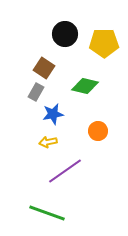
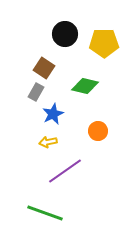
blue star: rotated 15 degrees counterclockwise
green line: moved 2 px left
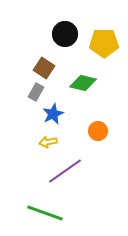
green diamond: moved 2 px left, 3 px up
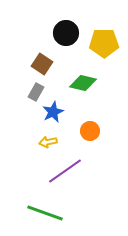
black circle: moved 1 px right, 1 px up
brown square: moved 2 px left, 4 px up
blue star: moved 2 px up
orange circle: moved 8 px left
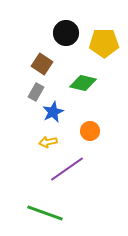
purple line: moved 2 px right, 2 px up
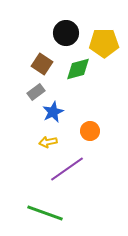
green diamond: moved 5 px left, 14 px up; rotated 28 degrees counterclockwise
gray rectangle: rotated 24 degrees clockwise
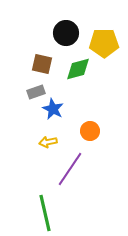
brown square: rotated 20 degrees counterclockwise
gray rectangle: rotated 18 degrees clockwise
blue star: moved 3 px up; rotated 20 degrees counterclockwise
purple line: moved 3 px right; rotated 21 degrees counterclockwise
green line: rotated 57 degrees clockwise
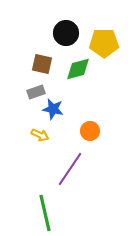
blue star: rotated 15 degrees counterclockwise
yellow arrow: moved 8 px left, 7 px up; rotated 144 degrees counterclockwise
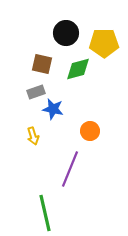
yellow arrow: moved 7 px left, 1 px down; rotated 48 degrees clockwise
purple line: rotated 12 degrees counterclockwise
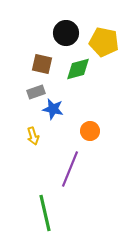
yellow pentagon: moved 1 px up; rotated 12 degrees clockwise
